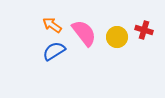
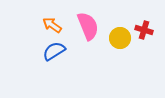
pink semicircle: moved 4 px right, 7 px up; rotated 16 degrees clockwise
yellow circle: moved 3 px right, 1 px down
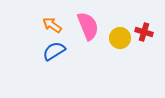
red cross: moved 2 px down
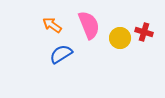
pink semicircle: moved 1 px right, 1 px up
blue semicircle: moved 7 px right, 3 px down
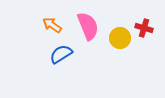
pink semicircle: moved 1 px left, 1 px down
red cross: moved 4 px up
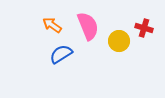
yellow circle: moved 1 px left, 3 px down
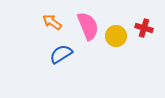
orange arrow: moved 3 px up
yellow circle: moved 3 px left, 5 px up
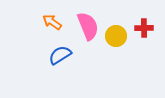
red cross: rotated 18 degrees counterclockwise
blue semicircle: moved 1 px left, 1 px down
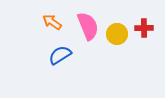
yellow circle: moved 1 px right, 2 px up
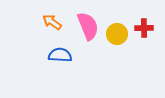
blue semicircle: rotated 35 degrees clockwise
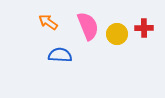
orange arrow: moved 4 px left
